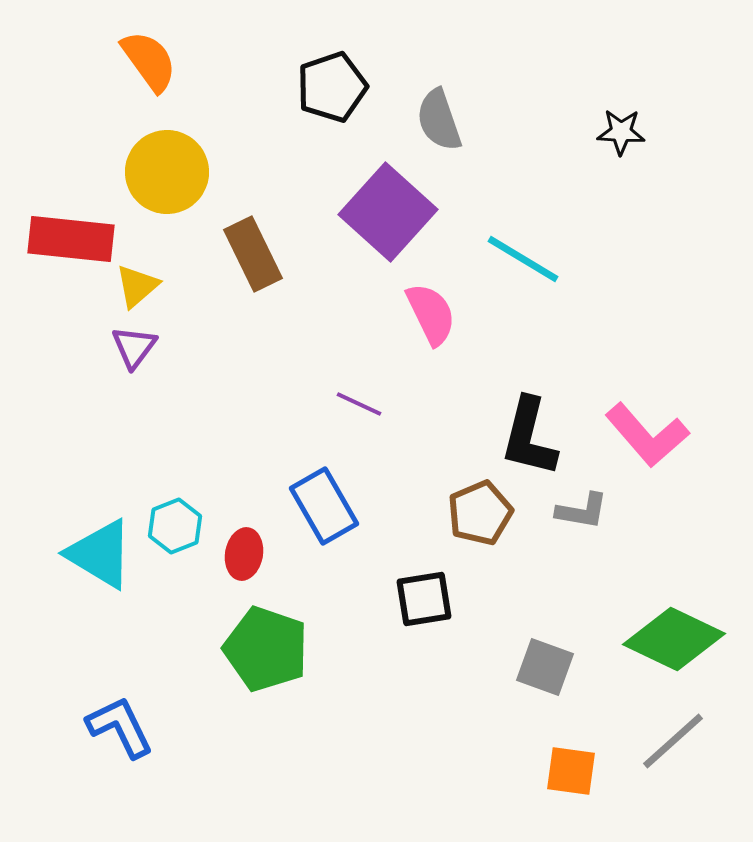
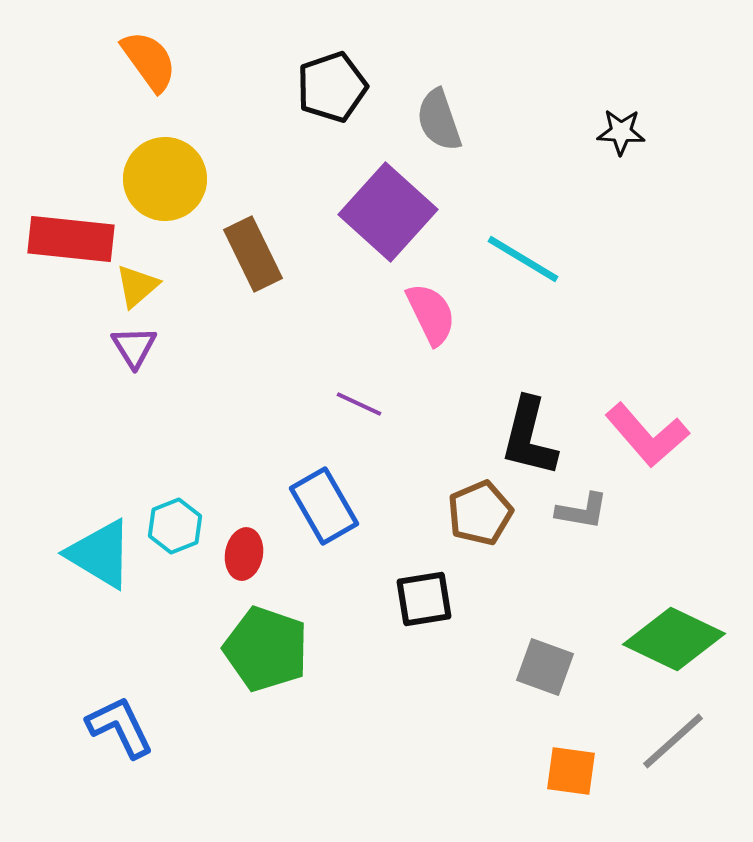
yellow circle: moved 2 px left, 7 px down
purple triangle: rotated 9 degrees counterclockwise
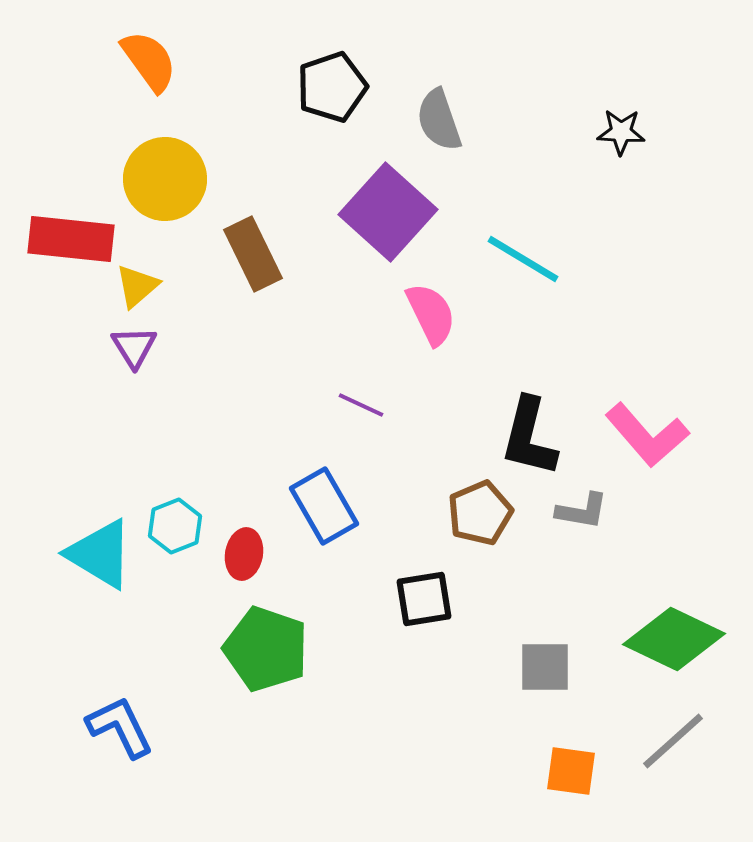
purple line: moved 2 px right, 1 px down
gray square: rotated 20 degrees counterclockwise
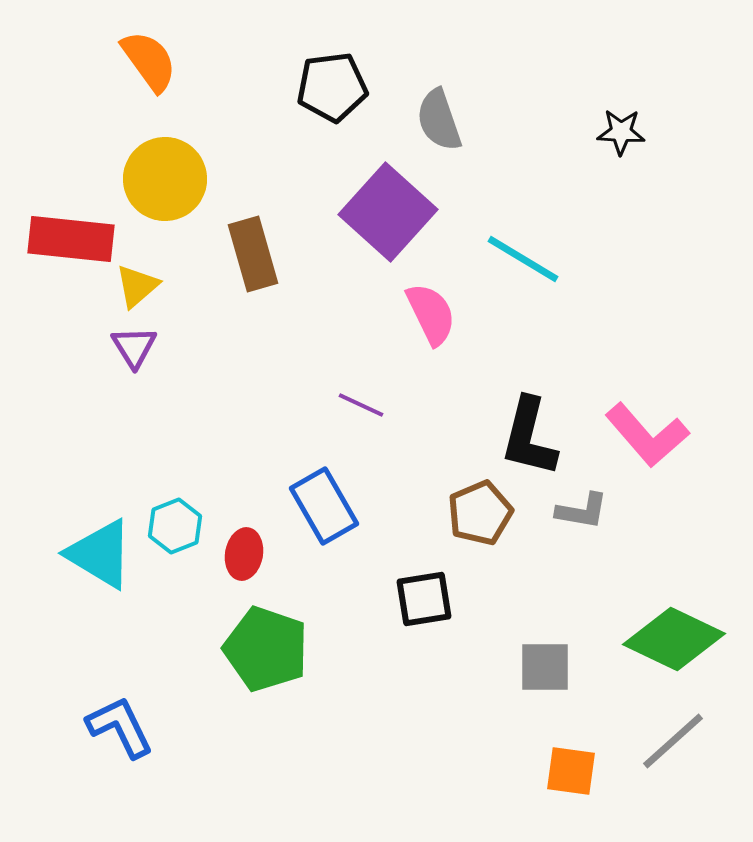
black pentagon: rotated 12 degrees clockwise
brown rectangle: rotated 10 degrees clockwise
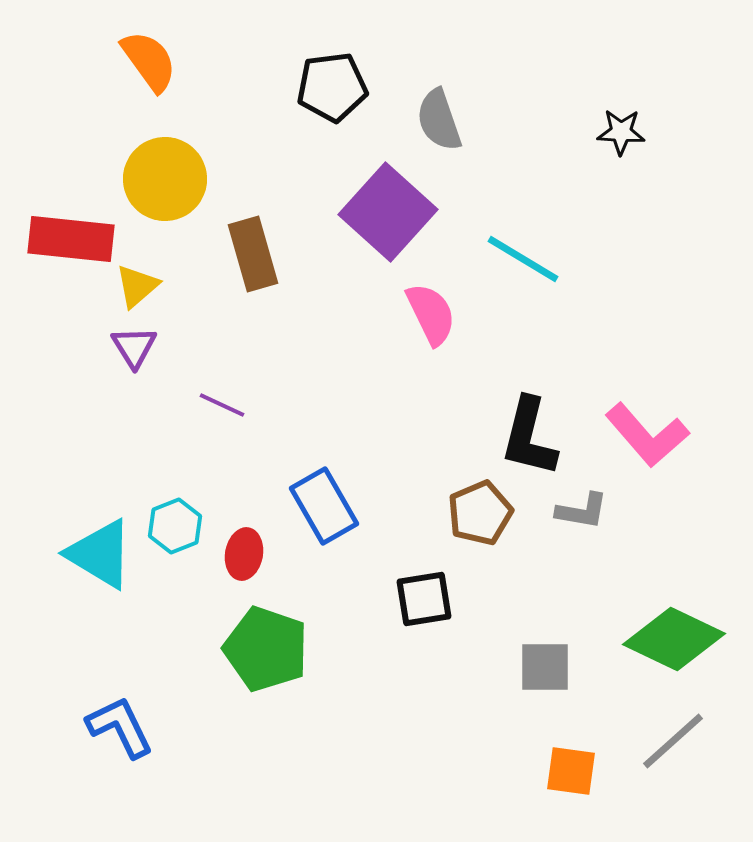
purple line: moved 139 px left
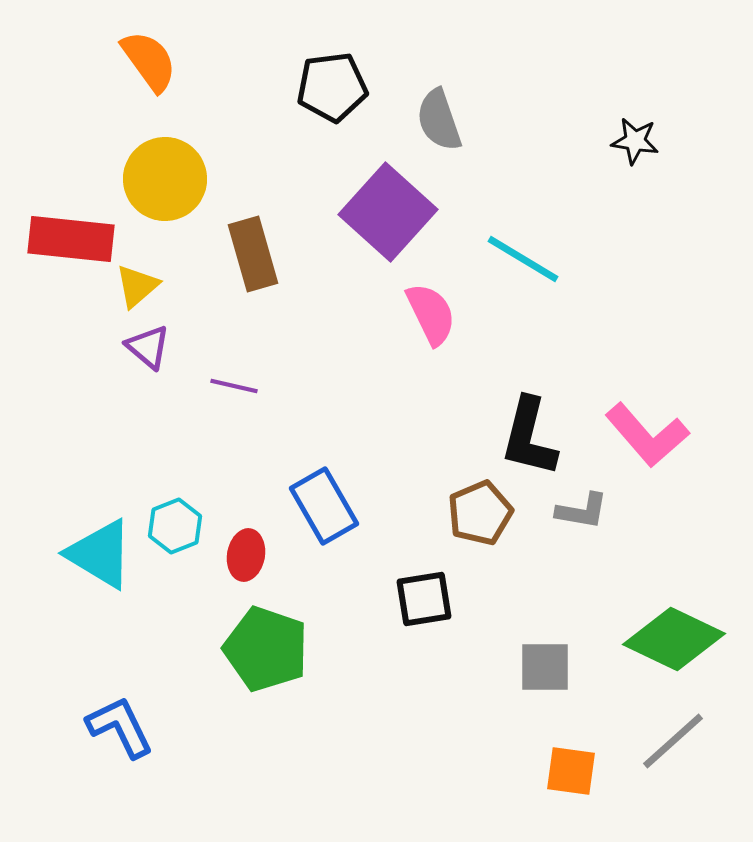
black star: moved 14 px right, 9 px down; rotated 6 degrees clockwise
purple triangle: moved 14 px right; rotated 18 degrees counterclockwise
purple line: moved 12 px right, 19 px up; rotated 12 degrees counterclockwise
red ellipse: moved 2 px right, 1 px down
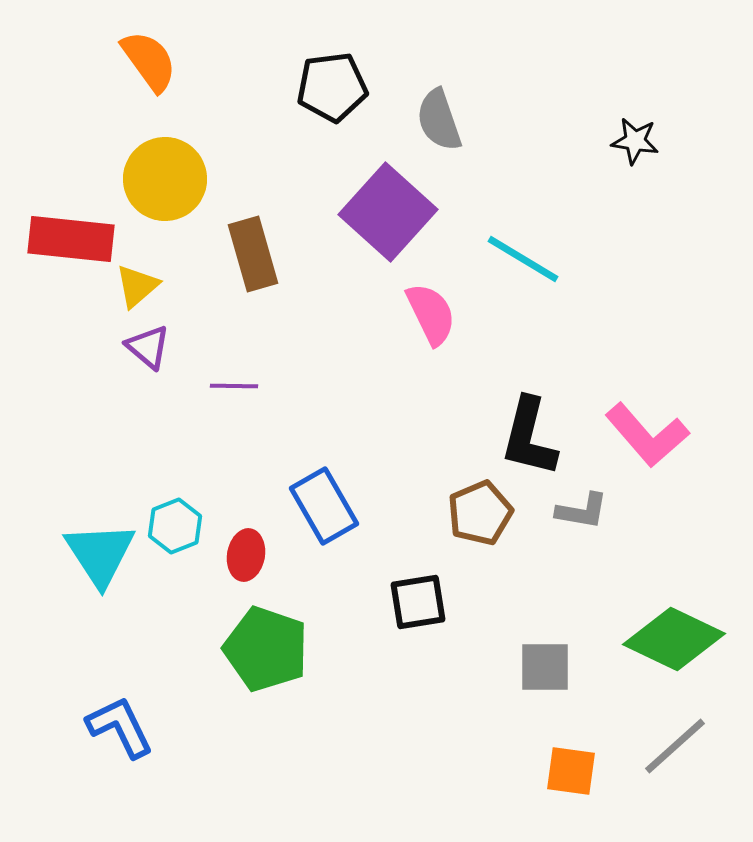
purple line: rotated 12 degrees counterclockwise
cyan triangle: rotated 26 degrees clockwise
black square: moved 6 px left, 3 px down
gray line: moved 2 px right, 5 px down
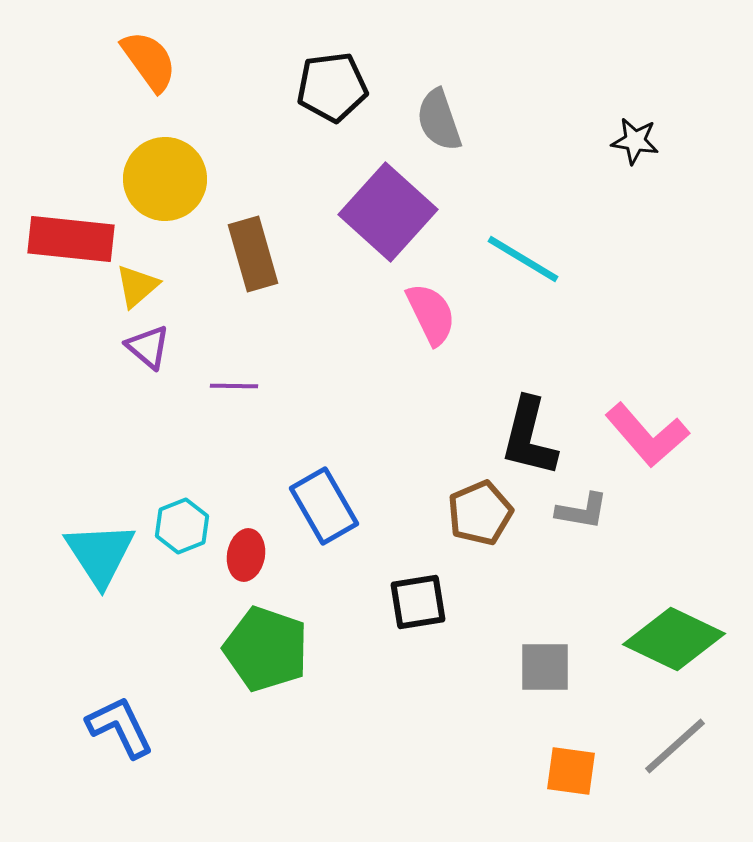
cyan hexagon: moved 7 px right
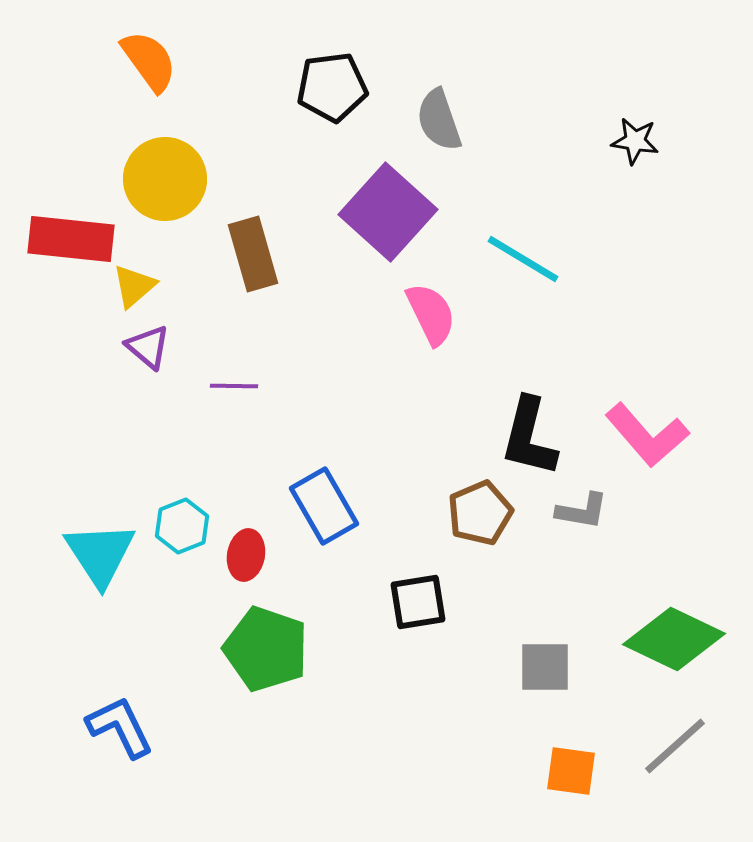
yellow triangle: moved 3 px left
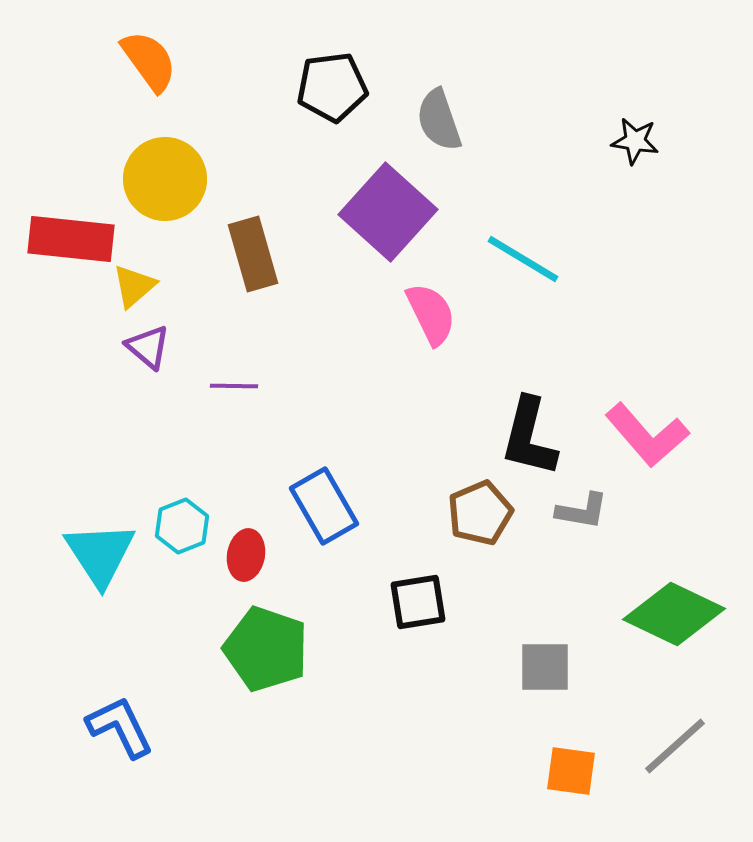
green diamond: moved 25 px up
